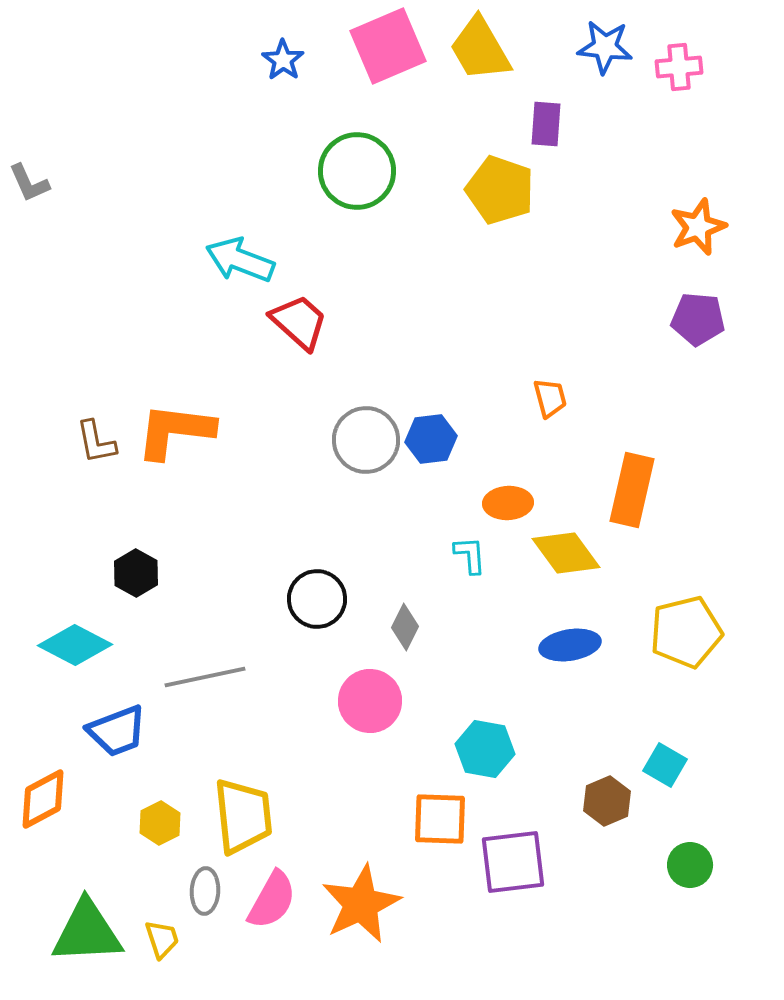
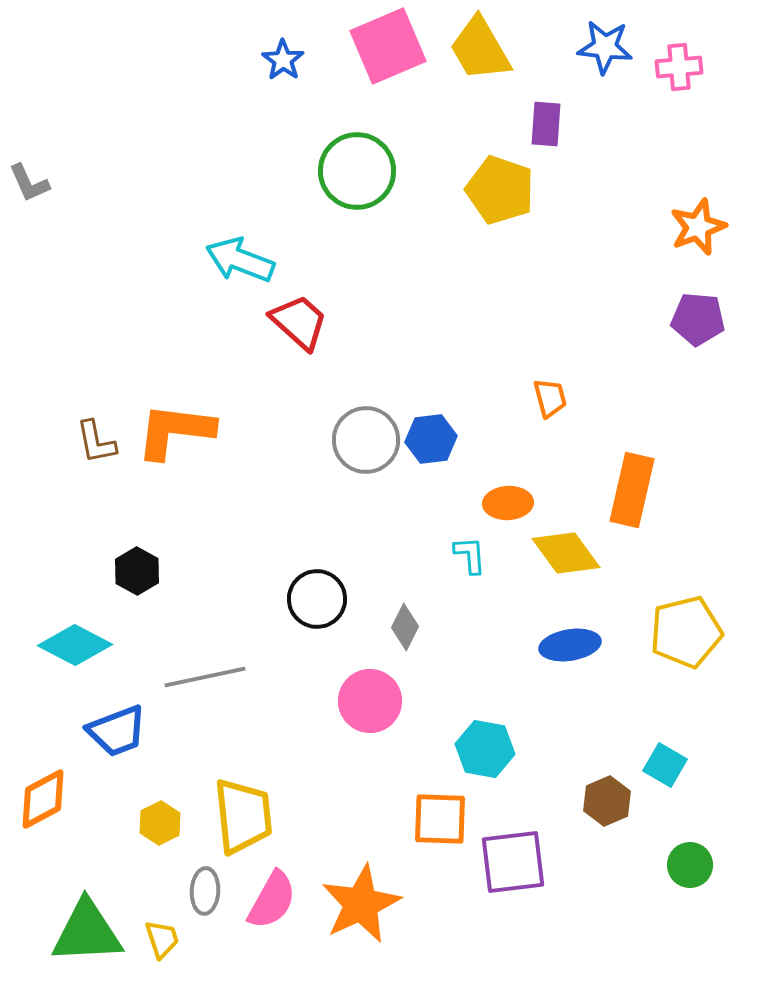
black hexagon at (136, 573): moved 1 px right, 2 px up
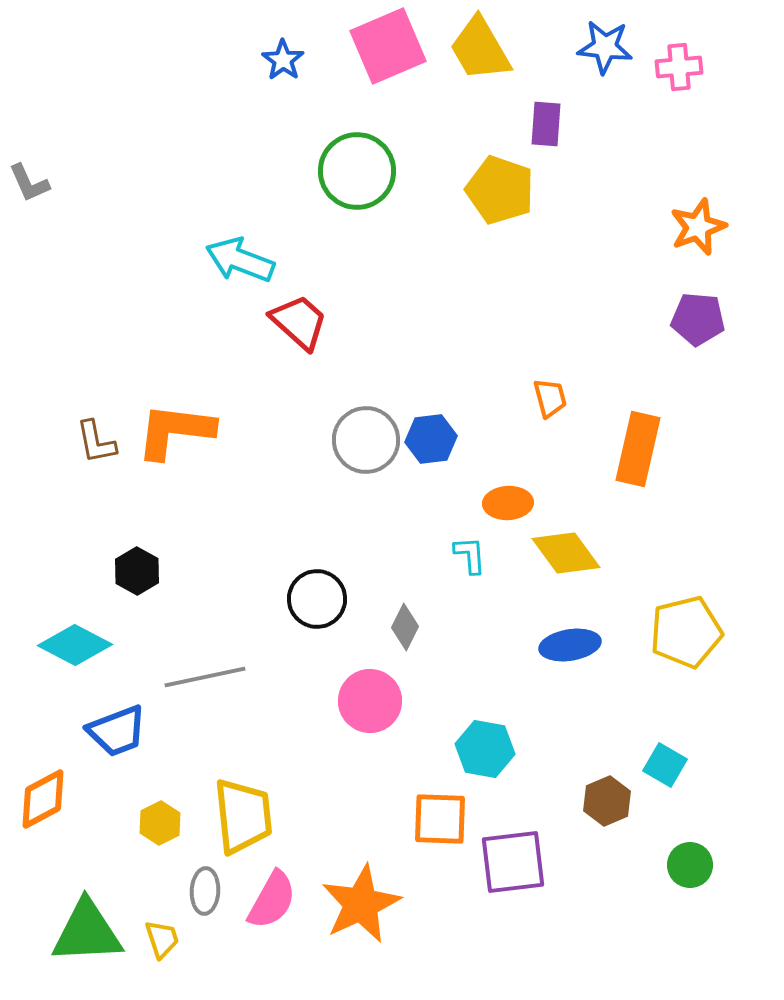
orange rectangle at (632, 490): moved 6 px right, 41 px up
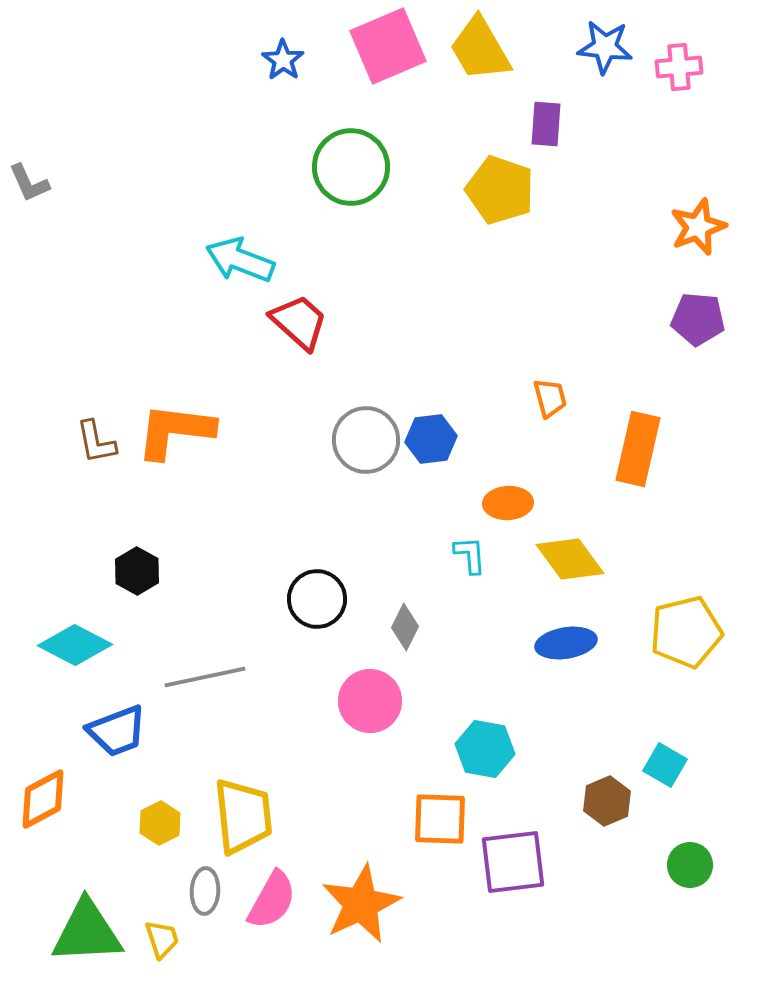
green circle at (357, 171): moved 6 px left, 4 px up
yellow diamond at (566, 553): moved 4 px right, 6 px down
blue ellipse at (570, 645): moved 4 px left, 2 px up
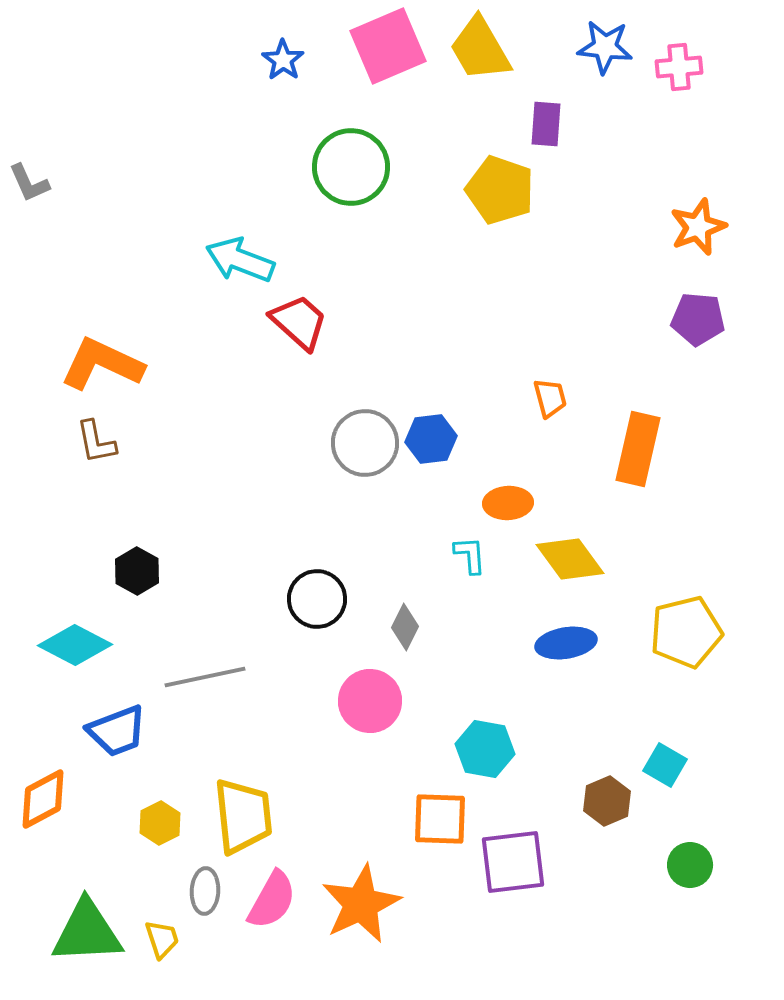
orange L-shape at (175, 431): moved 73 px left, 67 px up; rotated 18 degrees clockwise
gray circle at (366, 440): moved 1 px left, 3 px down
